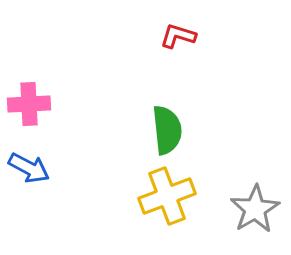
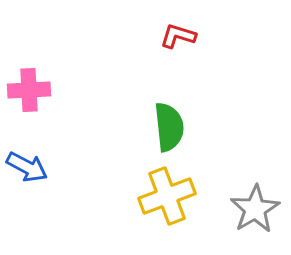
pink cross: moved 14 px up
green semicircle: moved 2 px right, 3 px up
blue arrow: moved 2 px left, 1 px up
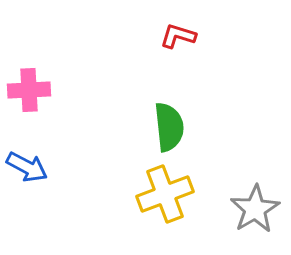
yellow cross: moved 2 px left, 2 px up
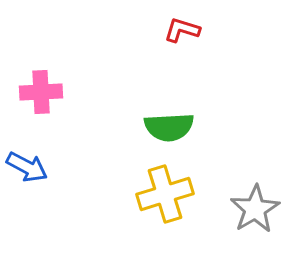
red L-shape: moved 4 px right, 6 px up
pink cross: moved 12 px right, 2 px down
green semicircle: rotated 93 degrees clockwise
yellow cross: rotated 4 degrees clockwise
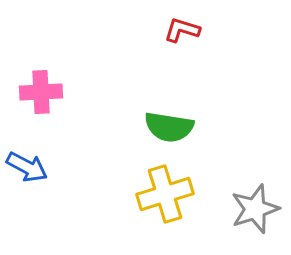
green semicircle: rotated 12 degrees clockwise
gray star: rotated 12 degrees clockwise
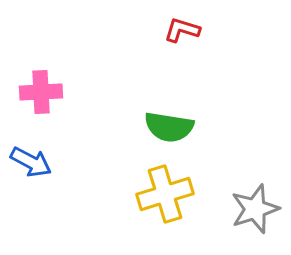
blue arrow: moved 4 px right, 5 px up
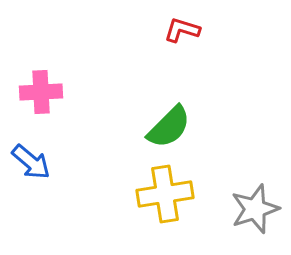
green semicircle: rotated 54 degrees counterclockwise
blue arrow: rotated 12 degrees clockwise
yellow cross: rotated 8 degrees clockwise
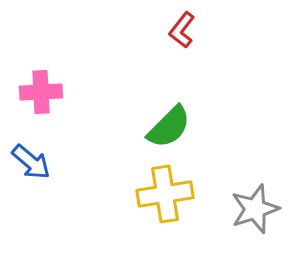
red L-shape: rotated 69 degrees counterclockwise
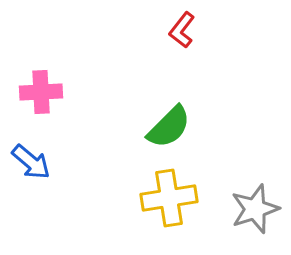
yellow cross: moved 4 px right, 4 px down
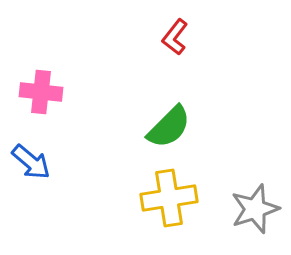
red L-shape: moved 7 px left, 7 px down
pink cross: rotated 9 degrees clockwise
